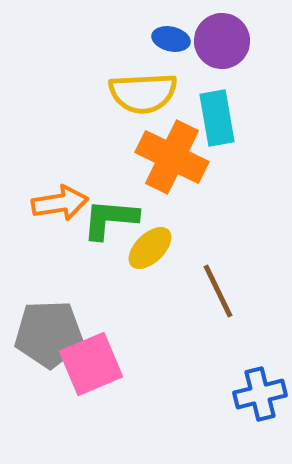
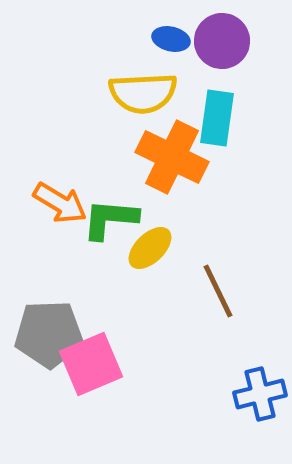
cyan rectangle: rotated 18 degrees clockwise
orange arrow: rotated 40 degrees clockwise
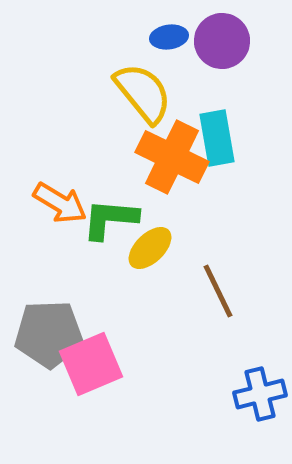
blue ellipse: moved 2 px left, 2 px up; rotated 21 degrees counterclockwise
yellow semicircle: rotated 126 degrees counterclockwise
cyan rectangle: moved 20 px down; rotated 18 degrees counterclockwise
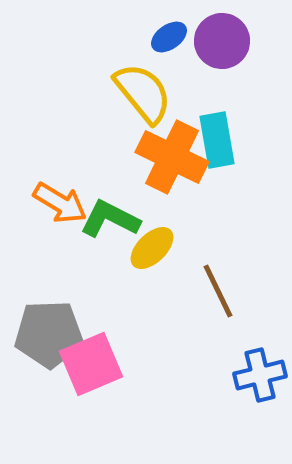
blue ellipse: rotated 27 degrees counterclockwise
cyan rectangle: moved 2 px down
green L-shape: rotated 22 degrees clockwise
yellow ellipse: moved 2 px right
blue cross: moved 19 px up
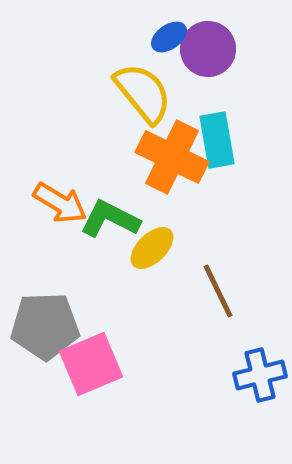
purple circle: moved 14 px left, 8 px down
gray pentagon: moved 4 px left, 8 px up
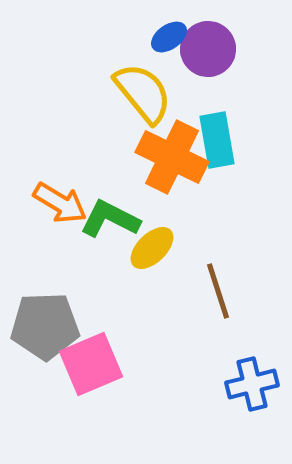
brown line: rotated 8 degrees clockwise
blue cross: moved 8 px left, 9 px down
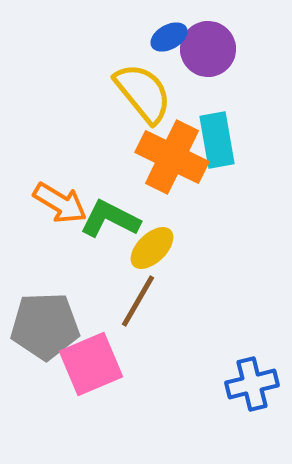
blue ellipse: rotated 6 degrees clockwise
brown line: moved 80 px left, 10 px down; rotated 48 degrees clockwise
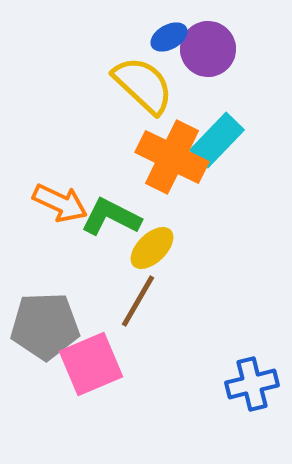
yellow semicircle: moved 8 px up; rotated 8 degrees counterclockwise
cyan rectangle: rotated 54 degrees clockwise
orange arrow: rotated 6 degrees counterclockwise
green L-shape: moved 1 px right, 2 px up
